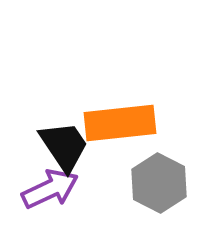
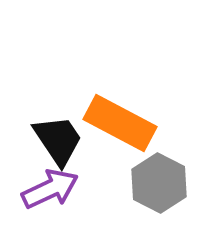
orange rectangle: rotated 34 degrees clockwise
black trapezoid: moved 6 px left, 6 px up
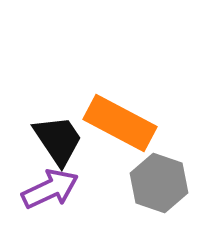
gray hexagon: rotated 8 degrees counterclockwise
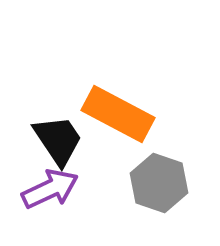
orange rectangle: moved 2 px left, 9 px up
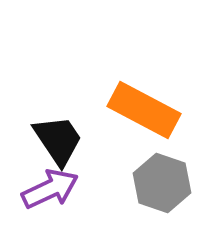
orange rectangle: moved 26 px right, 4 px up
gray hexagon: moved 3 px right
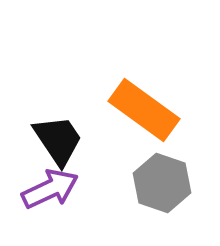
orange rectangle: rotated 8 degrees clockwise
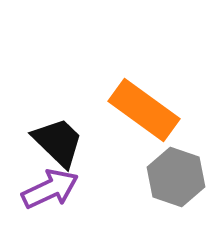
black trapezoid: moved 2 px down; rotated 12 degrees counterclockwise
gray hexagon: moved 14 px right, 6 px up
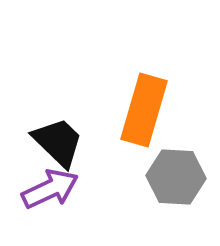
orange rectangle: rotated 70 degrees clockwise
gray hexagon: rotated 16 degrees counterclockwise
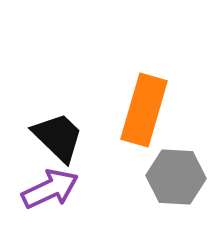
black trapezoid: moved 5 px up
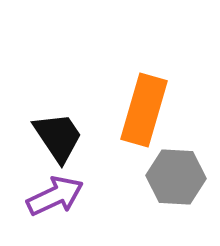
black trapezoid: rotated 12 degrees clockwise
purple arrow: moved 5 px right, 7 px down
